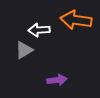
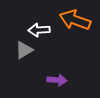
orange arrow: moved 1 px left; rotated 12 degrees clockwise
purple arrow: rotated 12 degrees clockwise
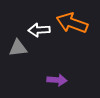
orange arrow: moved 3 px left, 3 px down
gray triangle: moved 6 px left, 2 px up; rotated 24 degrees clockwise
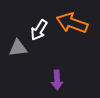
white arrow: rotated 55 degrees counterclockwise
purple arrow: rotated 84 degrees clockwise
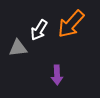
orange arrow: moved 1 px left, 1 px down; rotated 68 degrees counterclockwise
purple arrow: moved 5 px up
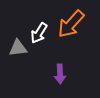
white arrow: moved 3 px down
purple arrow: moved 3 px right, 1 px up
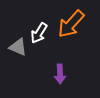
gray triangle: moved 1 px up; rotated 30 degrees clockwise
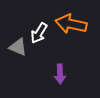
orange arrow: rotated 60 degrees clockwise
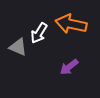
purple arrow: moved 9 px right, 7 px up; rotated 54 degrees clockwise
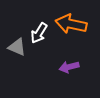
gray triangle: moved 1 px left
purple arrow: rotated 24 degrees clockwise
